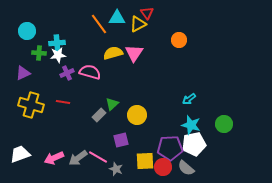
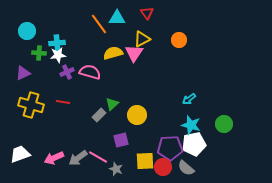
yellow triangle: moved 4 px right, 15 px down
purple cross: moved 1 px up
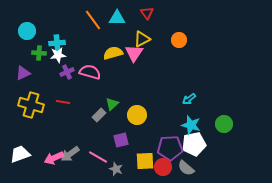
orange line: moved 6 px left, 4 px up
gray arrow: moved 8 px left, 4 px up
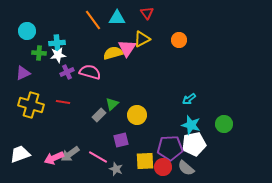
pink triangle: moved 7 px left, 5 px up
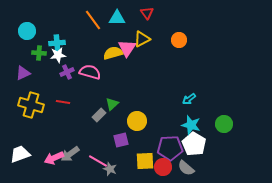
yellow circle: moved 6 px down
white pentagon: rotated 30 degrees counterclockwise
pink line: moved 4 px down
gray star: moved 6 px left
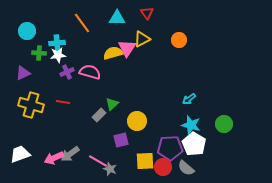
orange line: moved 11 px left, 3 px down
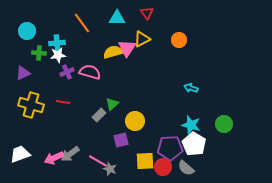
yellow semicircle: moved 1 px up
cyan arrow: moved 2 px right, 11 px up; rotated 56 degrees clockwise
yellow circle: moved 2 px left
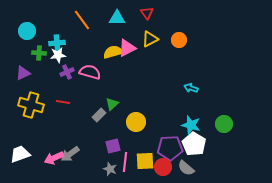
orange line: moved 3 px up
yellow triangle: moved 8 px right
pink triangle: rotated 30 degrees clockwise
yellow circle: moved 1 px right, 1 px down
purple square: moved 8 px left, 6 px down
pink line: moved 27 px right, 1 px down; rotated 66 degrees clockwise
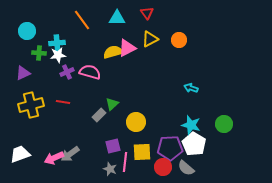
yellow cross: rotated 30 degrees counterclockwise
yellow square: moved 3 px left, 9 px up
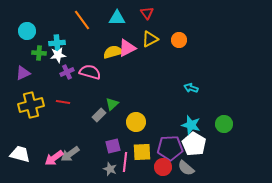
white trapezoid: rotated 35 degrees clockwise
pink arrow: rotated 12 degrees counterclockwise
